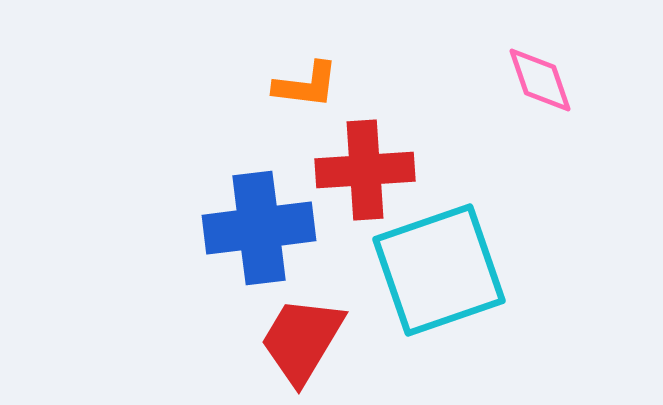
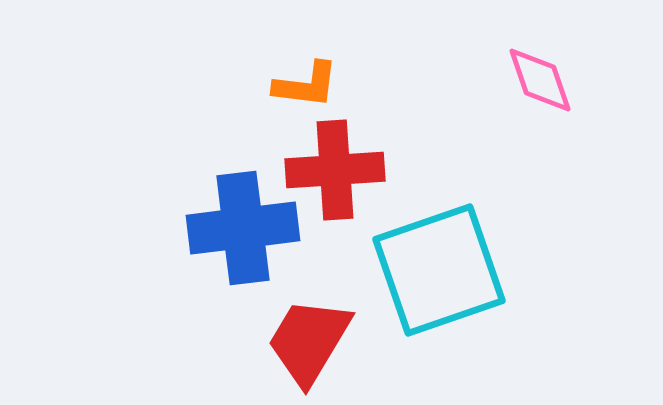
red cross: moved 30 px left
blue cross: moved 16 px left
red trapezoid: moved 7 px right, 1 px down
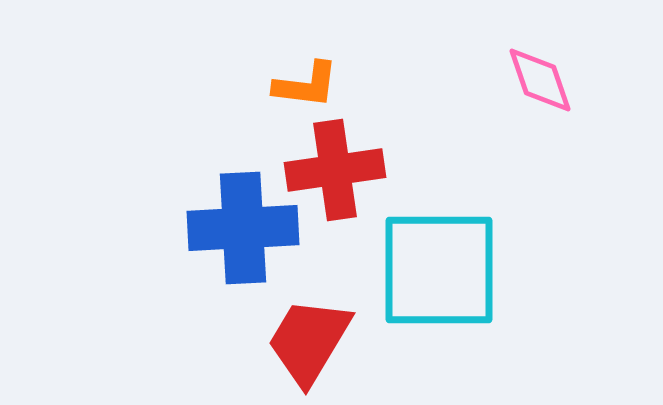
red cross: rotated 4 degrees counterclockwise
blue cross: rotated 4 degrees clockwise
cyan square: rotated 19 degrees clockwise
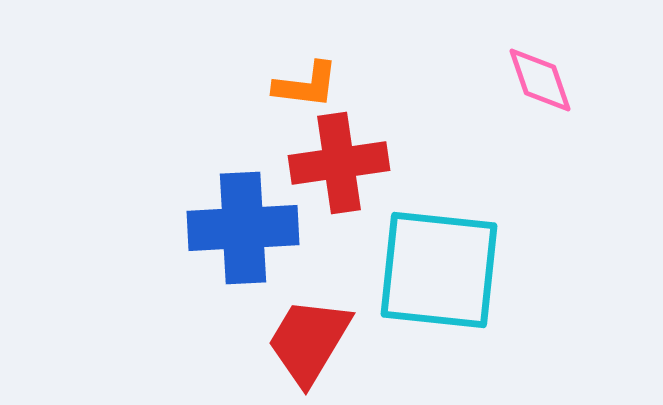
red cross: moved 4 px right, 7 px up
cyan square: rotated 6 degrees clockwise
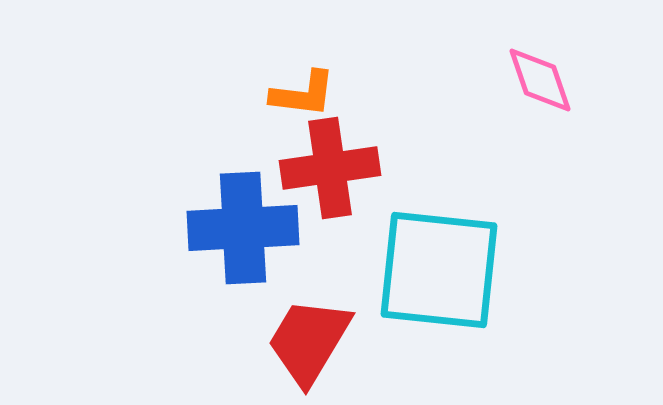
orange L-shape: moved 3 px left, 9 px down
red cross: moved 9 px left, 5 px down
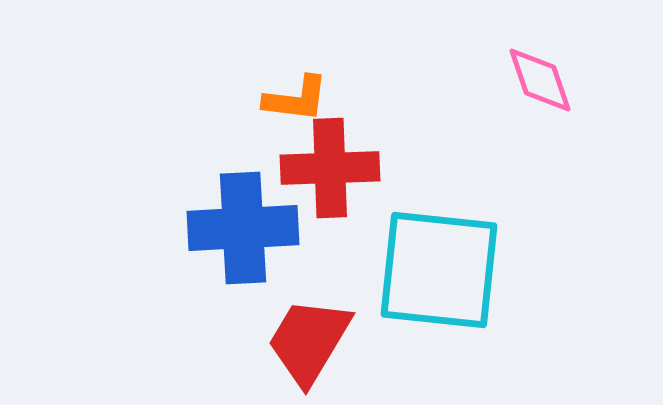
orange L-shape: moved 7 px left, 5 px down
red cross: rotated 6 degrees clockwise
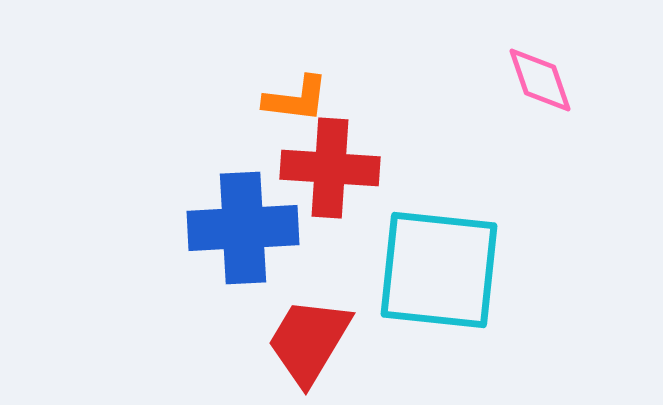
red cross: rotated 6 degrees clockwise
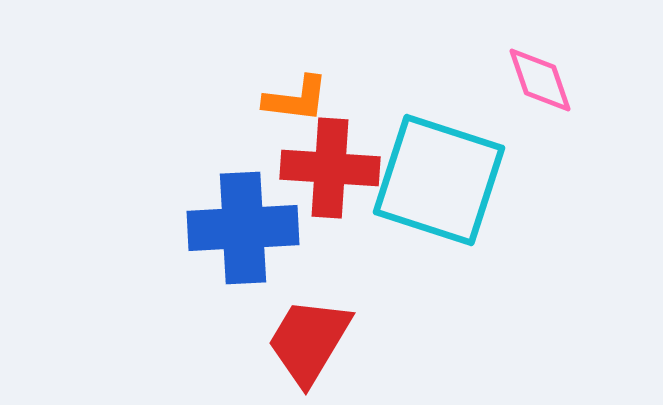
cyan square: moved 90 px up; rotated 12 degrees clockwise
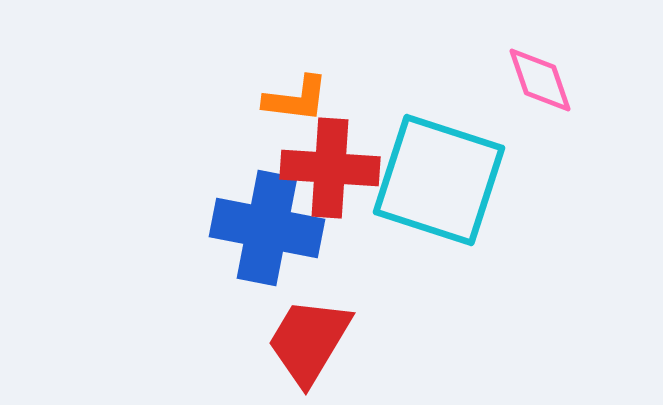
blue cross: moved 24 px right; rotated 14 degrees clockwise
